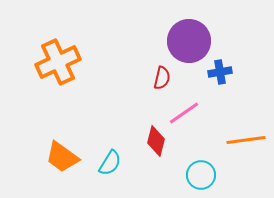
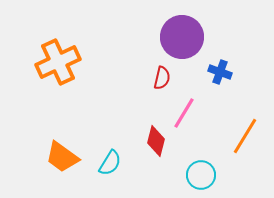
purple circle: moved 7 px left, 4 px up
blue cross: rotated 30 degrees clockwise
pink line: rotated 24 degrees counterclockwise
orange line: moved 1 px left, 4 px up; rotated 51 degrees counterclockwise
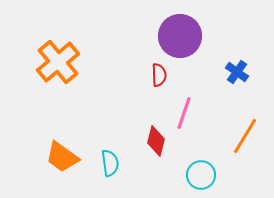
purple circle: moved 2 px left, 1 px up
orange cross: rotated 15 degrees counterclockwise
blue cross: moved 17 px right; rotated 15 degrees clockwise
red semicircle: moved 3 px left, 3 px up; rotated 15 degrees counterclockwise
pink line: rotated 12 degrees counterclockwise
cyan semicircle: rotated 40 degrees counterclockwise
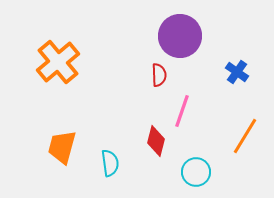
pink line: moved 2 px left, 2 px up
orange trapezoid: moved 10 px up; rotated 69 degrees clockwise
cyan circle: moved 5 px left, 3 px up
